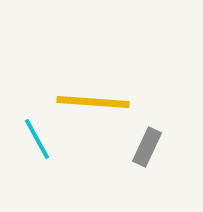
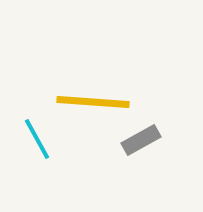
gray rectangle: moved 6 px left, 7 px up; rotated 36 degrees clockwise
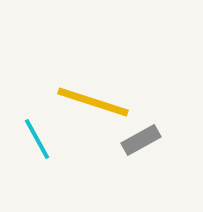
yellow line: rotated 14 degrees clockwise
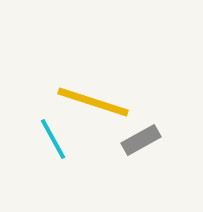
cyan line: moved 16 px right
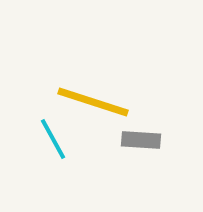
gray rectangle: rotated 33 degrees clockwise
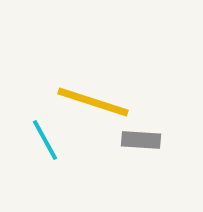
cyan line: moved 8 px left, 1 px down
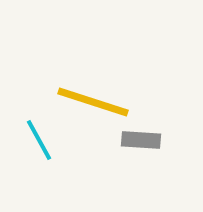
cyan line: moved 6 px left
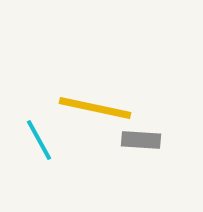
yellow line: moved 2 px right, 6 px down; rotated 6 degrees counterclockwise
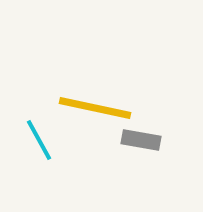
gray rectangle: rotated 6 degrees clockwise
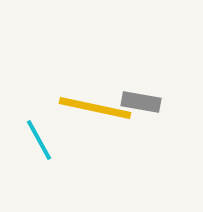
gray rectangle: moved 38 px up
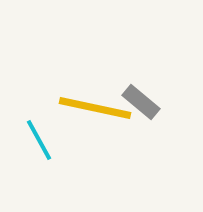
gray rectangle: rotated 30 degrees clockwise
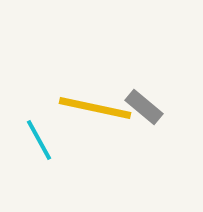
gray rectangle: moved 3 px right, 5 px down
